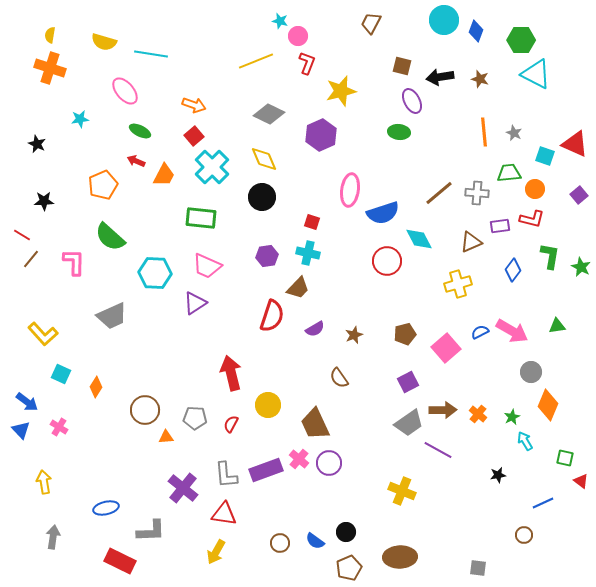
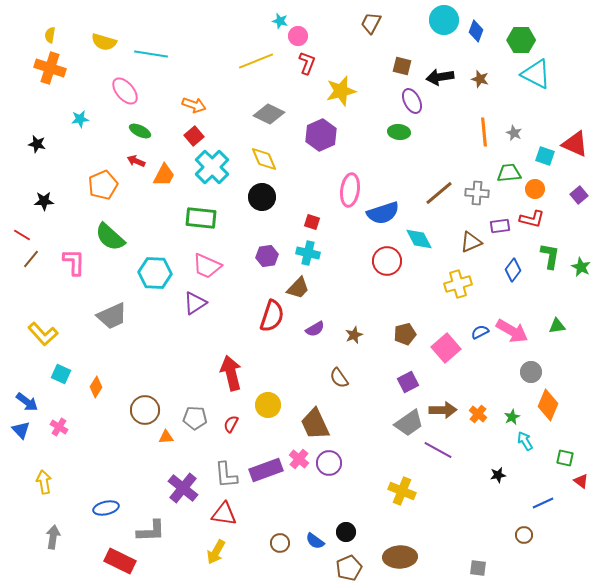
black star at (37, 144): rotated 12 degrees counterclockwise
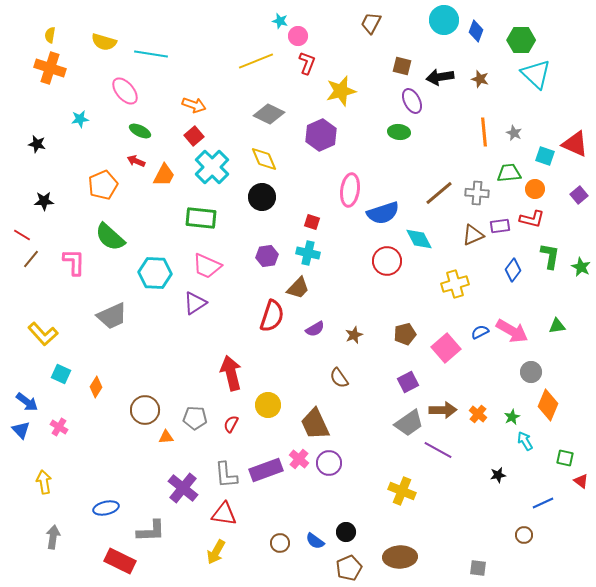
cyan triangle at (536, 74): rotated 16 degrees clockwise
brown triangle at (471, 242): moved 2 px right, 7 px up
yellow cross at (458, 284): moved 3 px left
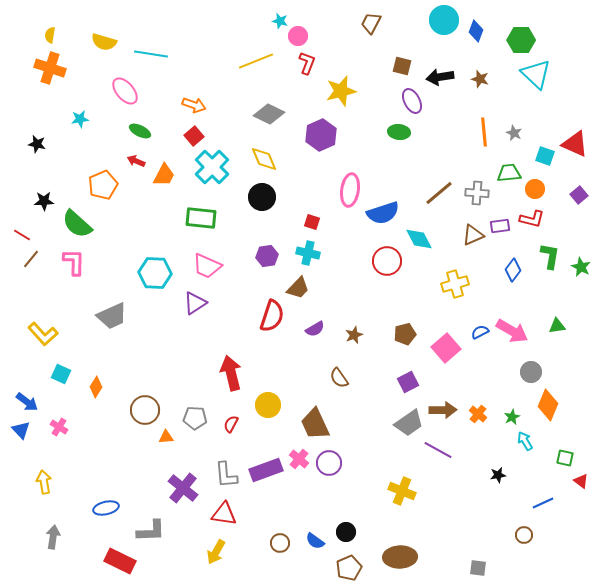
green semicircle at (110, 237): moved 33 px left, 13 px up
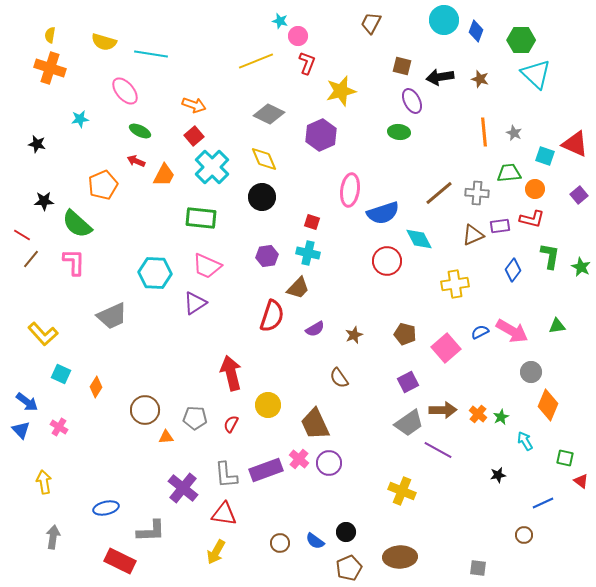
yellow cross at (455, 284): rotated 8 degrees clockwise
brown pentagon at (405, 334): rotated 30 degrees clockwise
green star at (512, 417): moved 11 px left
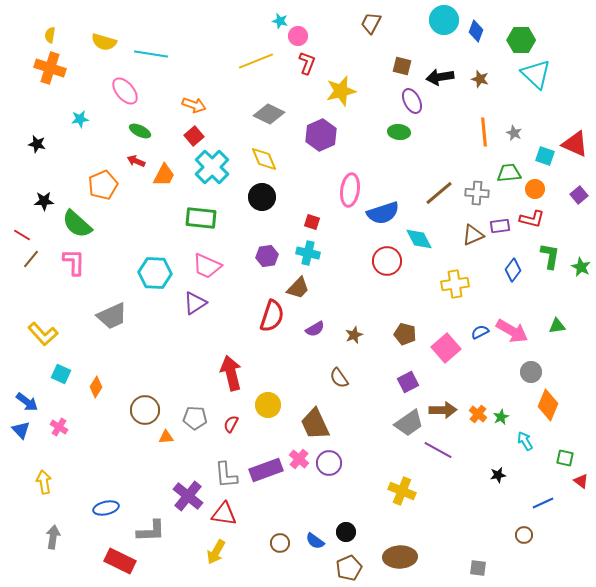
purple cross at (183, 488): moved 5 px right, 8 px down
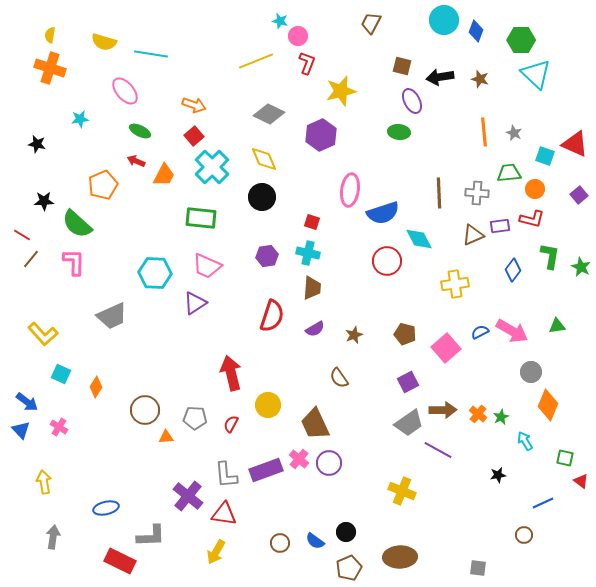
brown line at (439, 193): rotated 52 degrees counterclockwise
brown trapezoid at (298, 288): moved 14 px right; rotated 40 degrees counterclockwise
gray L-shape at (151, 531): moved 5 px down
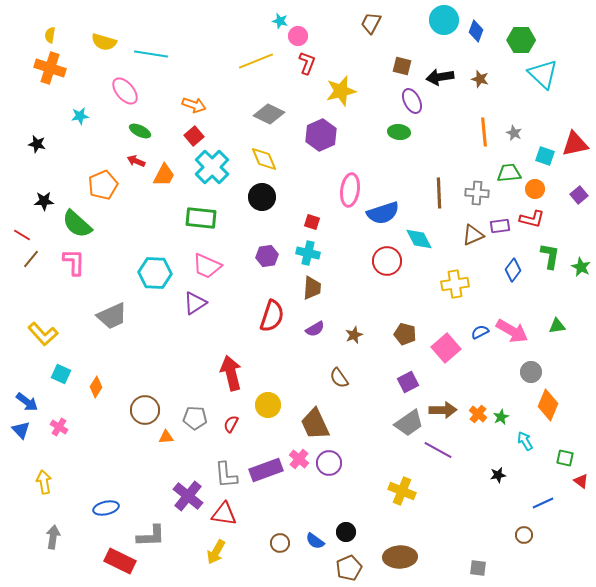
cyan triangle at (536, 74): moved 7 px right
cyan star at (80, 119): moved 3 px up
red triangle at (575, 144): rotated 36 degrees counterclockwise
